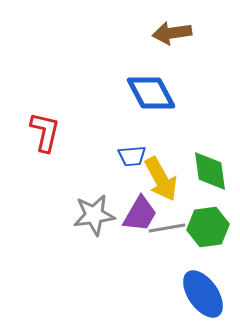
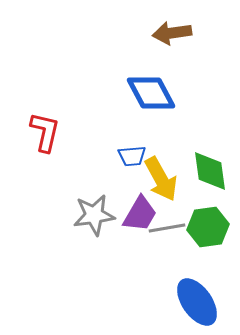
blue ellipse: moved 6 px left, 8 px down
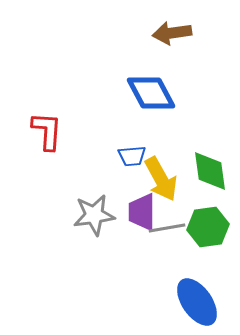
red L-shape: moved 2 px right, 1 px up; rotated 9 degrees counterclockwise
purple trapezoid: moved 2 px right, 2 px up; rotated 150 degrees clockwise
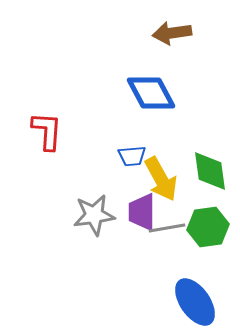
blue ellipse: moved 2 px left
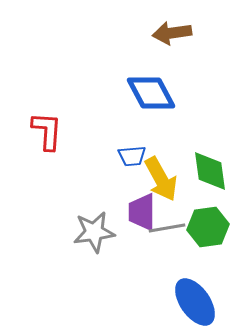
gray star: moved 17 px down
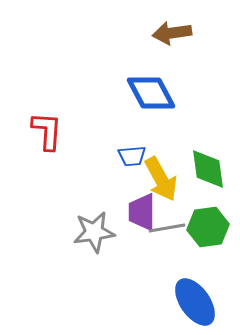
green diamond: moved 2 px left, 2 px up
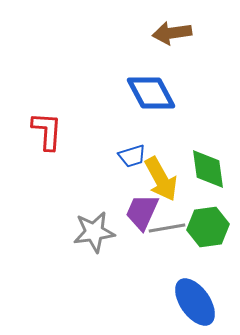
blue trapezoid: rotated 12 degrees counterclockwise
purple trapezoid: rotated 24 degrees clockwise
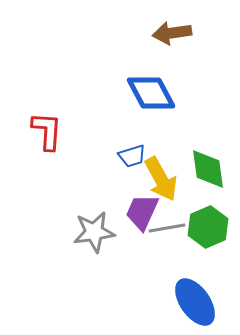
green hexagon: rotated 15 degrees counterclockwise
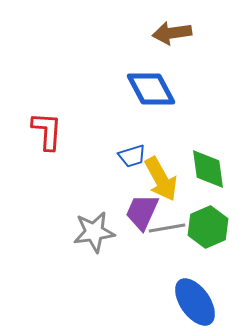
blue diamond: moved 4 px up
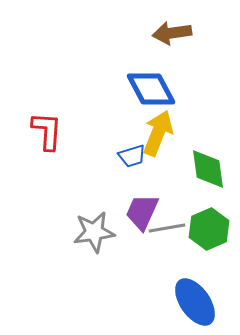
yellow arrow: moved 3 px left, 46 px up; rotated 129 degrees counterclockwise
green hexagon: moved 1 px right, 2 px down
